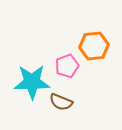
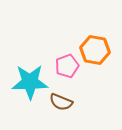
orange hexagon: moved 1 px right, 4 px down; rotated 16 degrees clockwise
cyan star: moved 2 px left
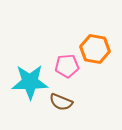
orange hexagon: moved 1 px up
pink pentagon: rotated 15 degrees clockwise
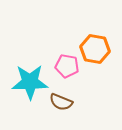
pink pentagon: rotated 15 degrees clockwise
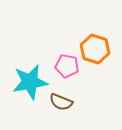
orange hexagon: rotated 8 degrees clockwise
cyan star: rotated 9 degrees counterclockwise
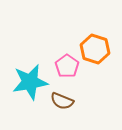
pink pentagon: rotated 25 degrees clockwise
brown semicircle: moved 1 px right, 1 px up
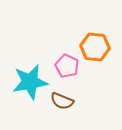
orange hexagon: moved 2 px up; rotated 12 degrees counterclockwise
pink pentagon: rotated 10 degrees counterclockwise
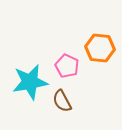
orange hexagon: moved 5 px right, 1 px down
brown semicircle: rotated 40 degrees clockwise
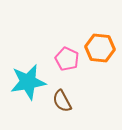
pink pentagon: moved 7 px up
cyan star: moved 2 px left
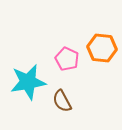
orange hexagon: moved 2 px right
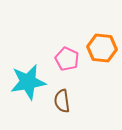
brown semicircle: rotated 20 degrees clockwise
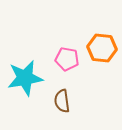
pink pentagon: rotated 15 degrees counterclockwise
cyan star: moved 3 px left, 4 px up
